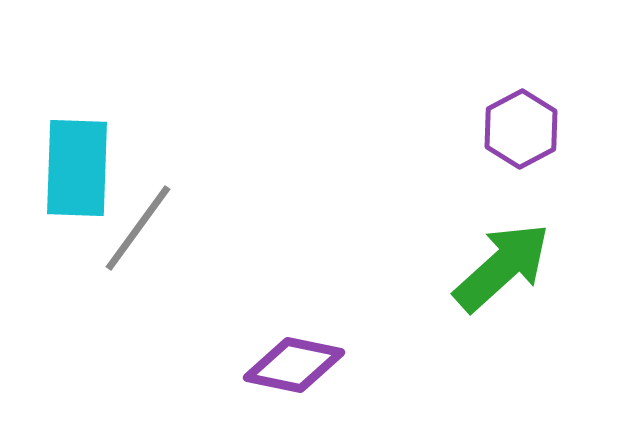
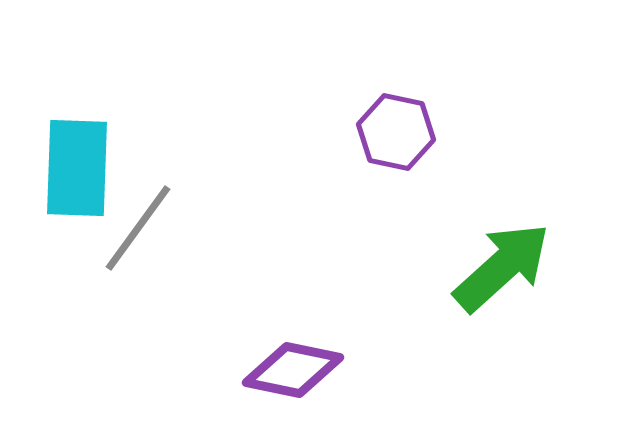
purple hexagon: moved 125 px left, 3 px down; rotated 20 degrees counterclockwise
purple diamond: moved 1 px left, 5 px down
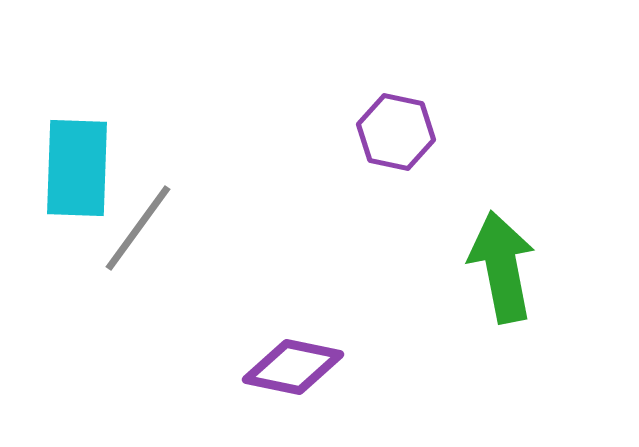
green arrow: rotated 59 degrees counterclockwise
purple diamond: moved 3 px up
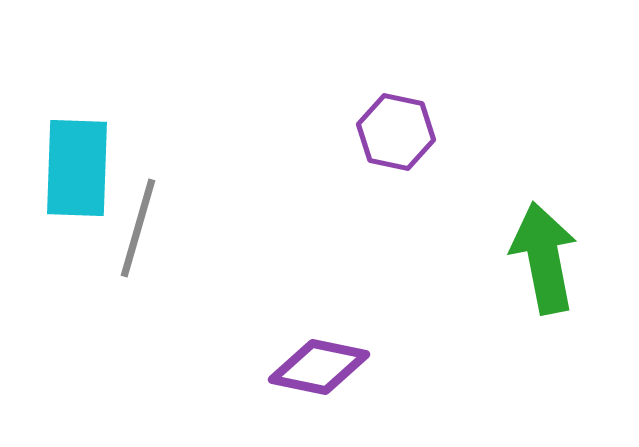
gray line: rotated 20 degrees counterclockwise
green arrow: moved 42 px right, 9 px up
purple diamond: moved 26 px right
